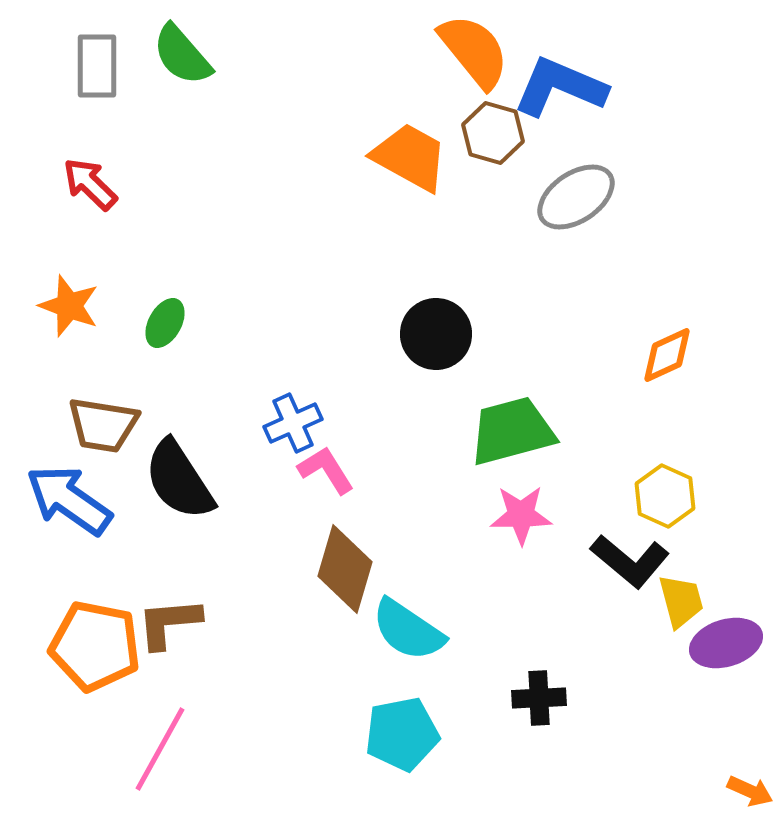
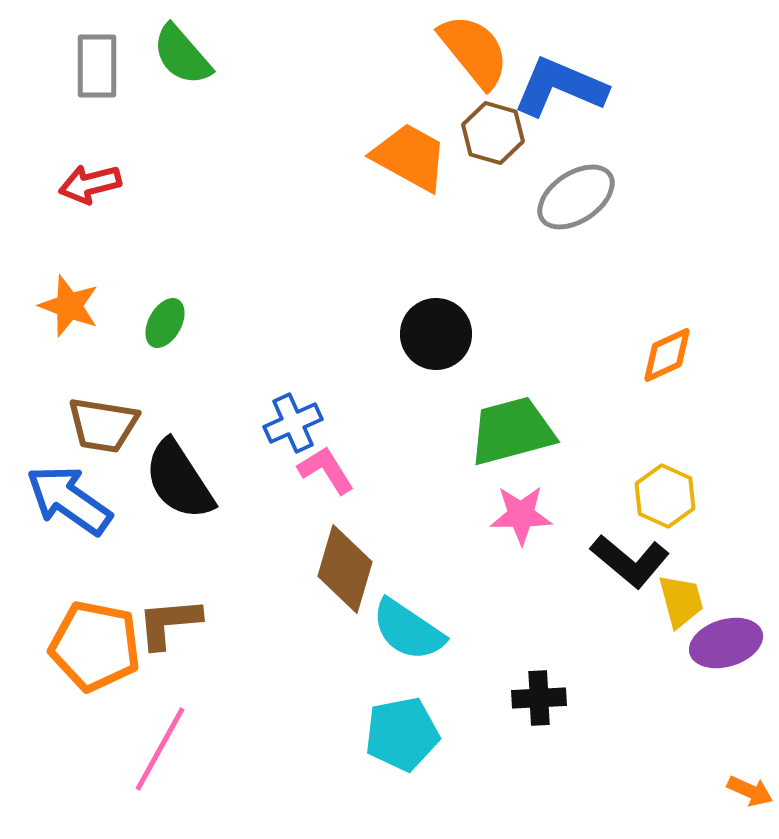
red arrow: rotated 58 degrees counterclockwise
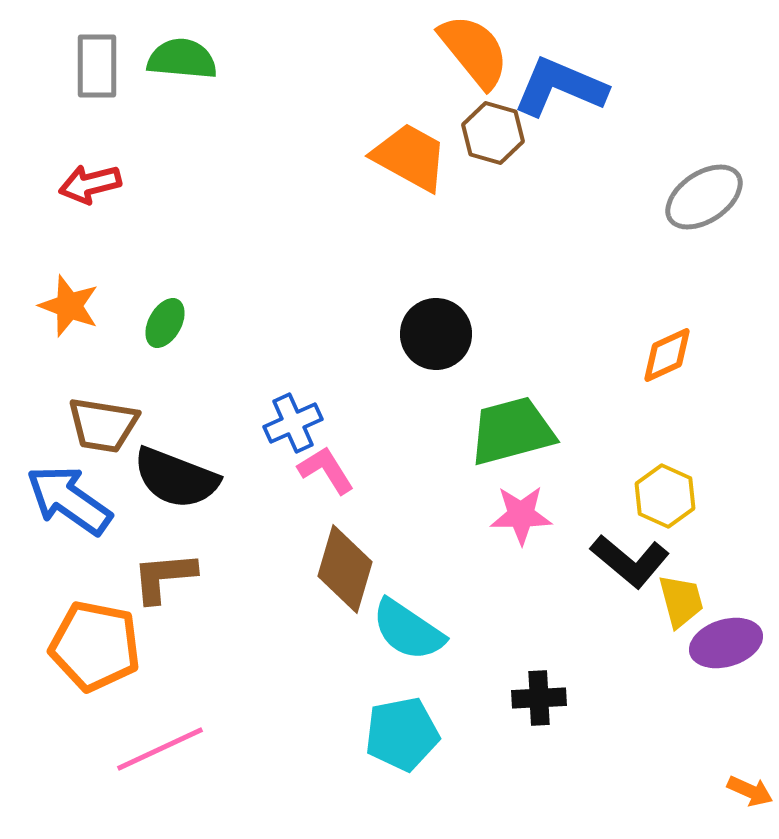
green semicircle: moved 4 px down; rotated 136 degrees clockwise
gray ellipse: moved 128 px right
black semicircle: moved 3 px left, 2 px up; rotated 36 degrees counterclockwise
brown L-shape: moved 5 px left, 46 px up
pink line: rotated 36 degrees clockwise
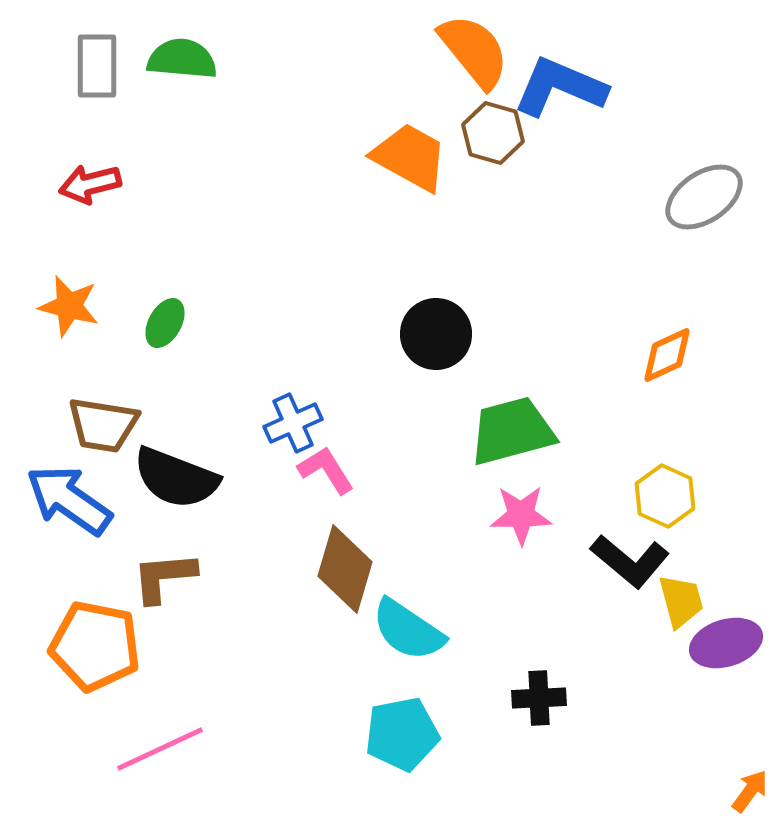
orange star: rotated 6 degrees counterclockwise
orange arrow: rotated 78 degrees counterclockwise
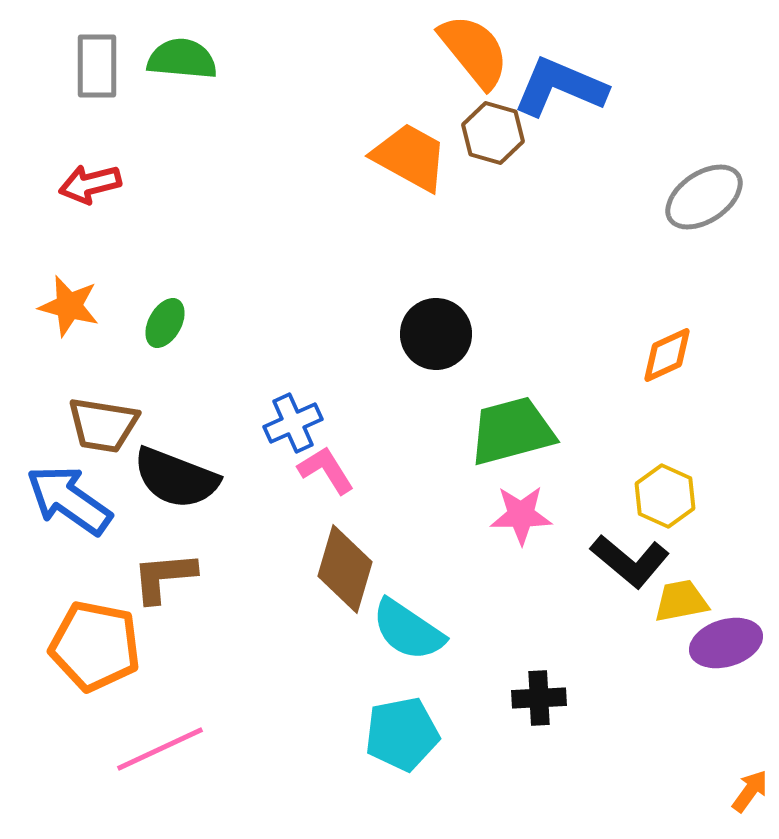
yellow trapezoid: rotated 86 degrees counterclockwise
